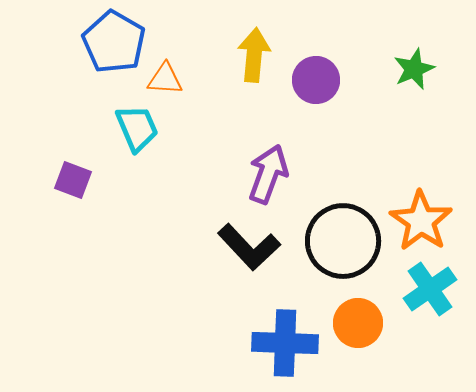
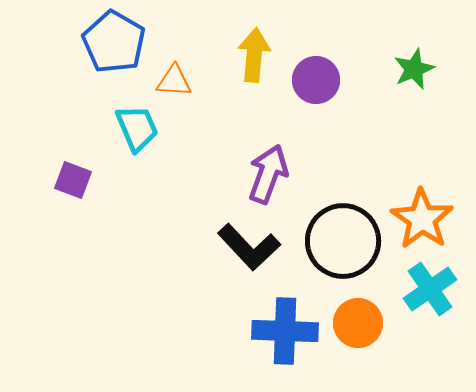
orange triangle: moved 9 px right, 2 px down
orange star: moved 1 px right, 2 px up
blue cross: moved 12 px up
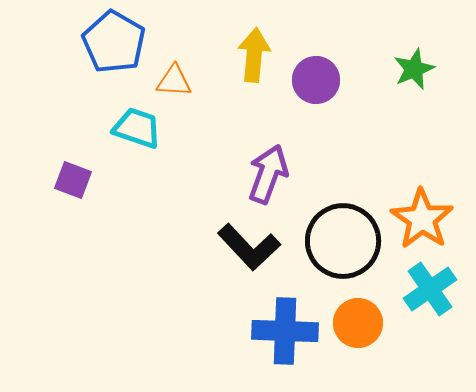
cyan trapezoid: rotated 48 degrees counterclockwise
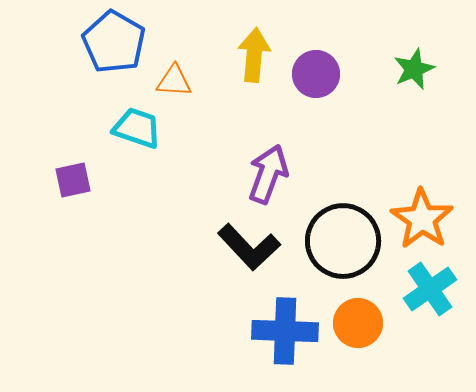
purple circle: moved 6 px up
purple square: rotated 33 degrees counterclockwise
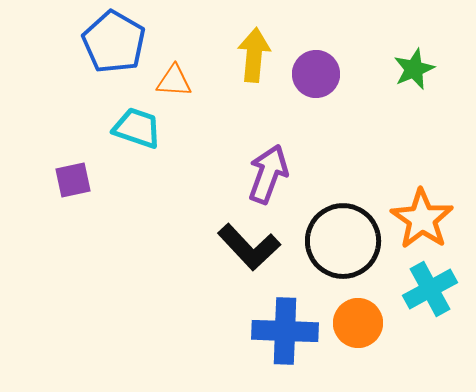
cyan cross: rotated 6 degrees clockwise
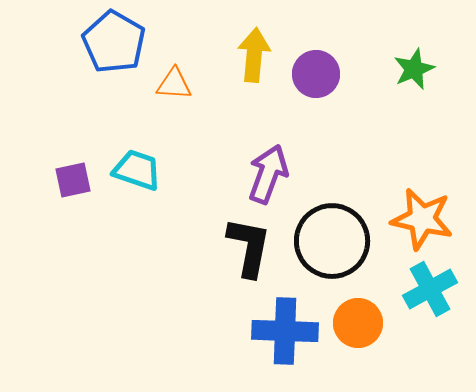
orange triangle: moved 3 px down
cyan trapezoid: moved 42 px down
orange star: rotated 22 degrees counterclockwise
black circle: moved 11 px left
black L-shape: rotated 126 degrees counterclockwise
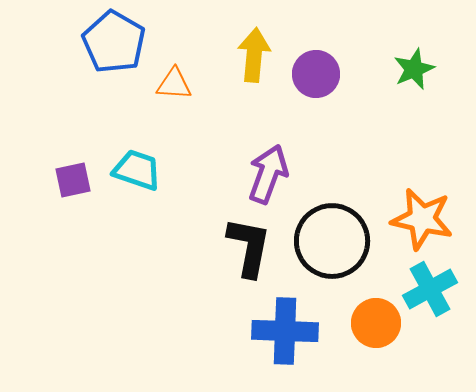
orange circle: moved 18 px right
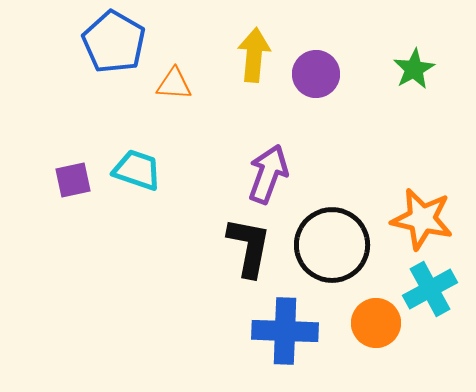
green star: rotated 6 degrees counterclockwise
black circle: moved 4 px down
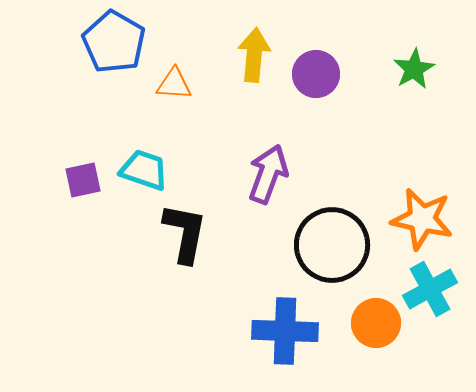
cyan trapezoid: moved 7 px right
purple square: moved 10 px right
black L-shape: moved 64 px left, 14 px up
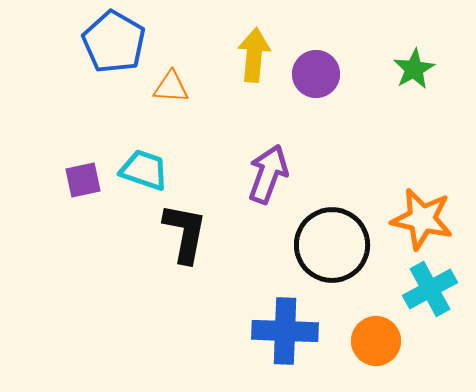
orange triangle: moved 3 px left, 3 px down
orange circle: moved 18 px down
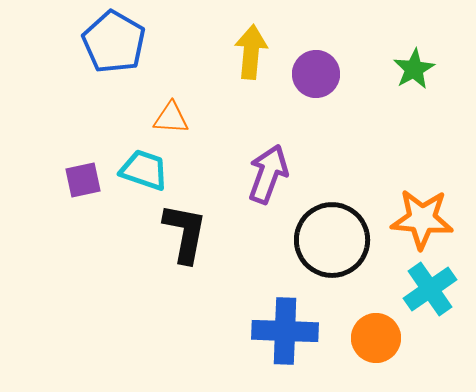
yellow arrow: moved 3 px left, 3 px up
orange triangle: moved 31 px down
orange star: rotated 8 degrees counterclockwise
black circle: moved 5 px up
cyan cross: rotated 6 degrees counterclockwise
orange circle: moved 3 px up
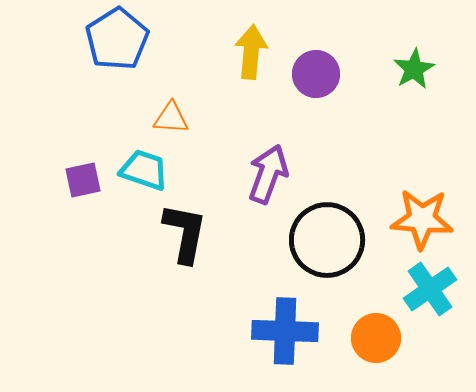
blue pentagon: moved 3 px right, 3 px up; rotated 10 degrees clockwise
black circle: moved 5 px left
